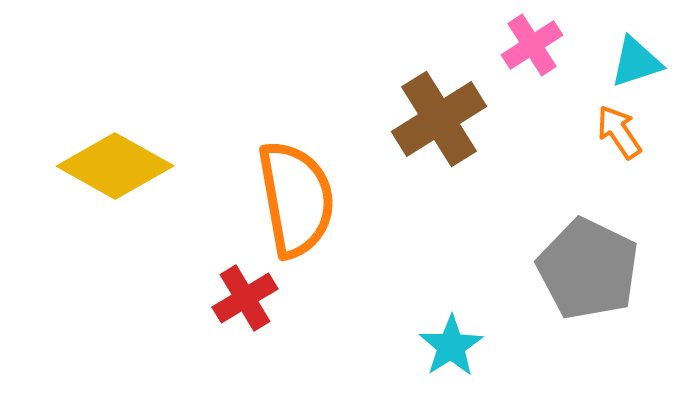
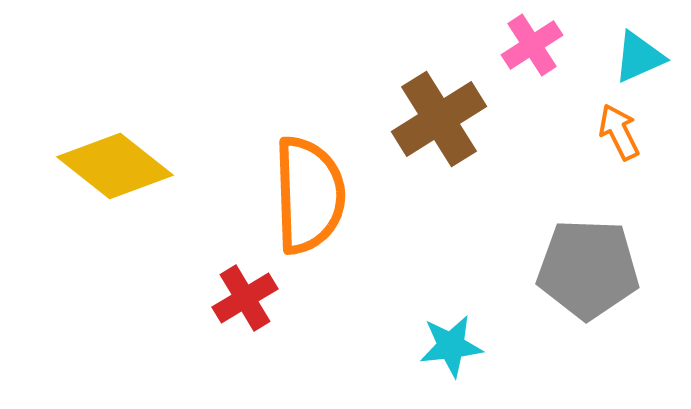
cyan triangle: moved 3 px right, 5 px up; rotated 6 degrees counterclockwise
orange arrow: rotated 8 degrees clockwise
yellow diamond: rotated 9 degrees clockwise
orange semicircle: moved 13 px right, 4 px up; rotated 8 degrees clockwise
gray pentagon: rotated 24 degrees counterclockwise
cyan star: rotated 26 degrees clockwise
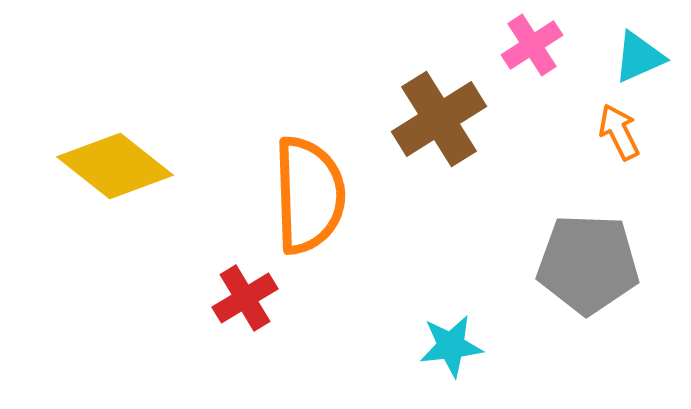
gray pentagon: moved 5 px up
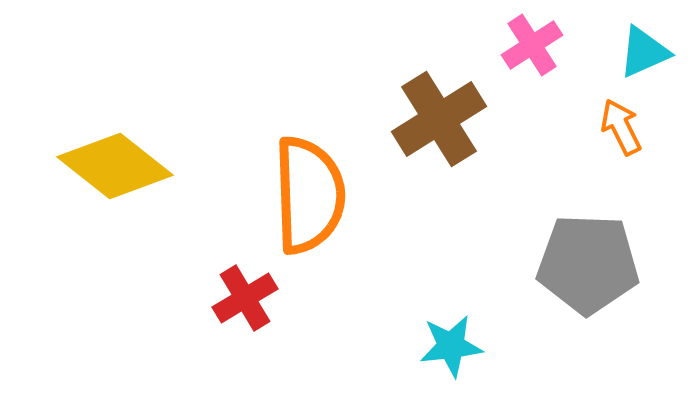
cyan triangle: moved 5 px right, 5 px up
orange arrow: moved 2 px right, 5 px up
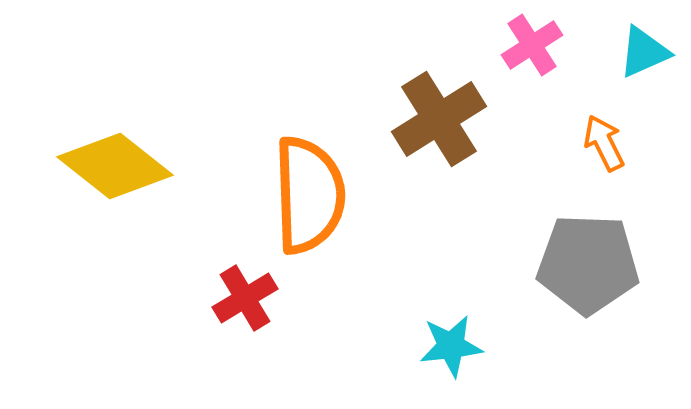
orange arrow: moved 17 px left, 16 px down
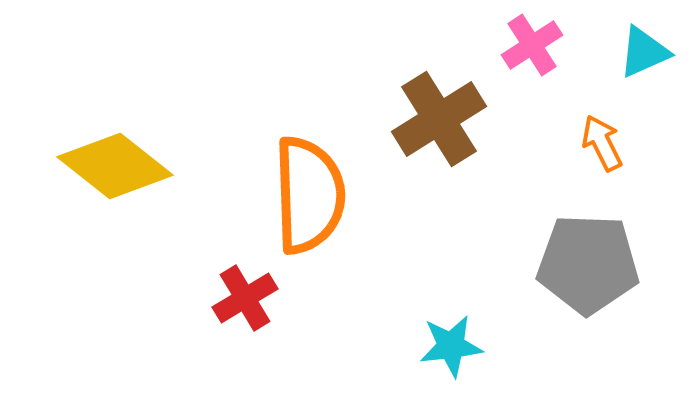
orange arrow: moved 2 px left
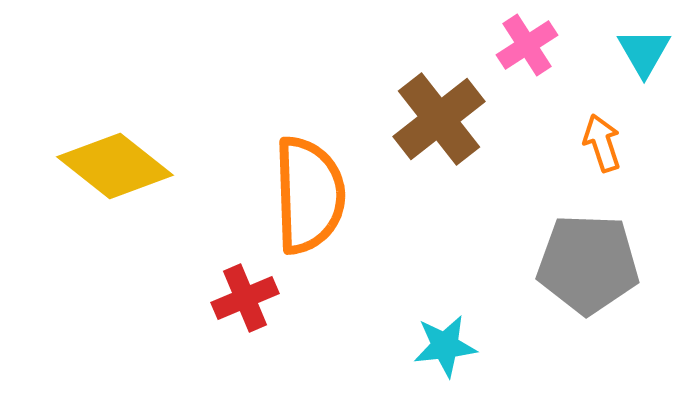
pink cross: moved 5 px left
cyan triangle: rotated 36 degrees counterclockwise
brown cross: rotated 6 degrees counterclockwise
orange arrow: rotated 8 degrees clockwise
red cross: rotated 8 degrees clockwise
cyan star: moved 6 px left
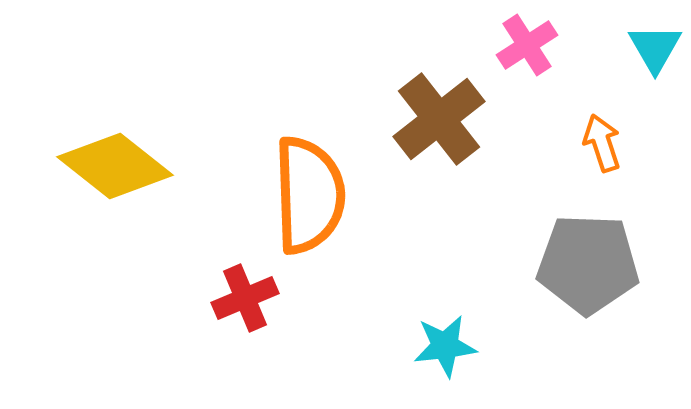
cyan triangle: moved 11 px right, 4 px up
